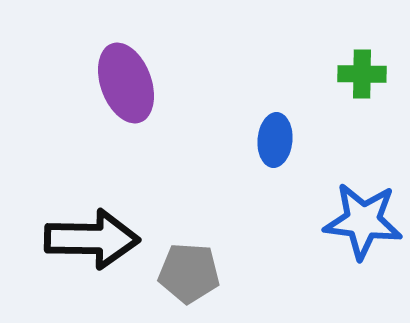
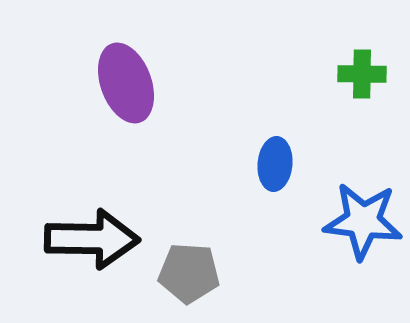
blue ellipse: moved 24 px down
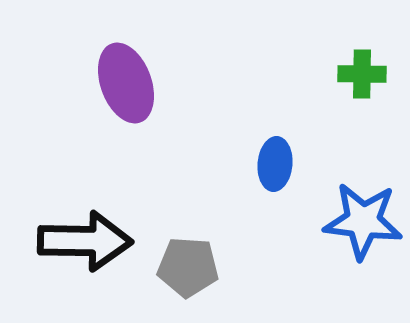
black arrow: moved 7 px left, 2 px down
gray pentagon: moved 1 px left, 6 px up
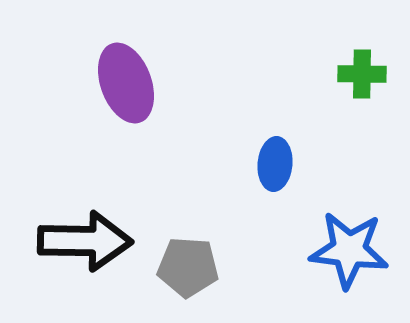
blue star: moved 14 px left, 29 px down
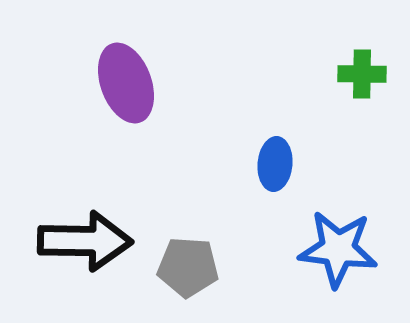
blue star: moved 11 px left, 1 px up
